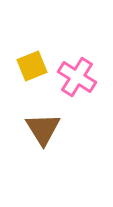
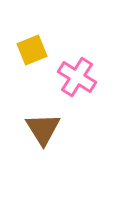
yellow square: moved 16 px up
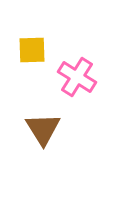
yellow square: rotated 20 degrees clockwise
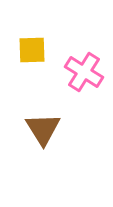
pink cross: moved 7 px right, 5 px up
